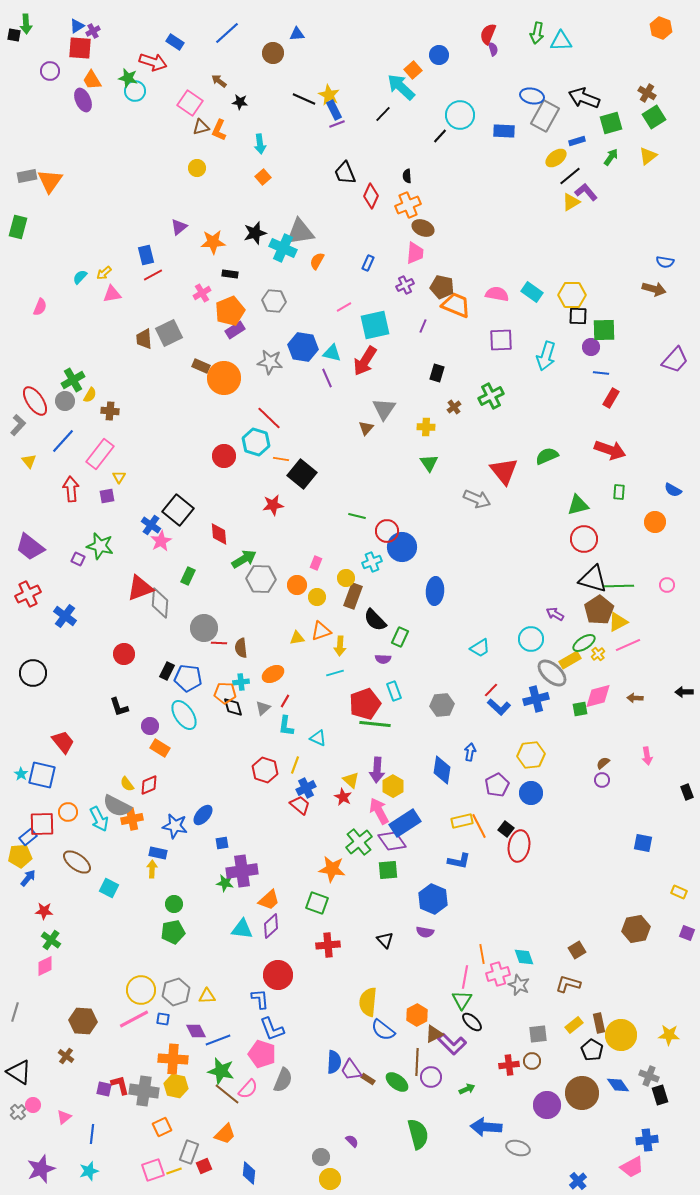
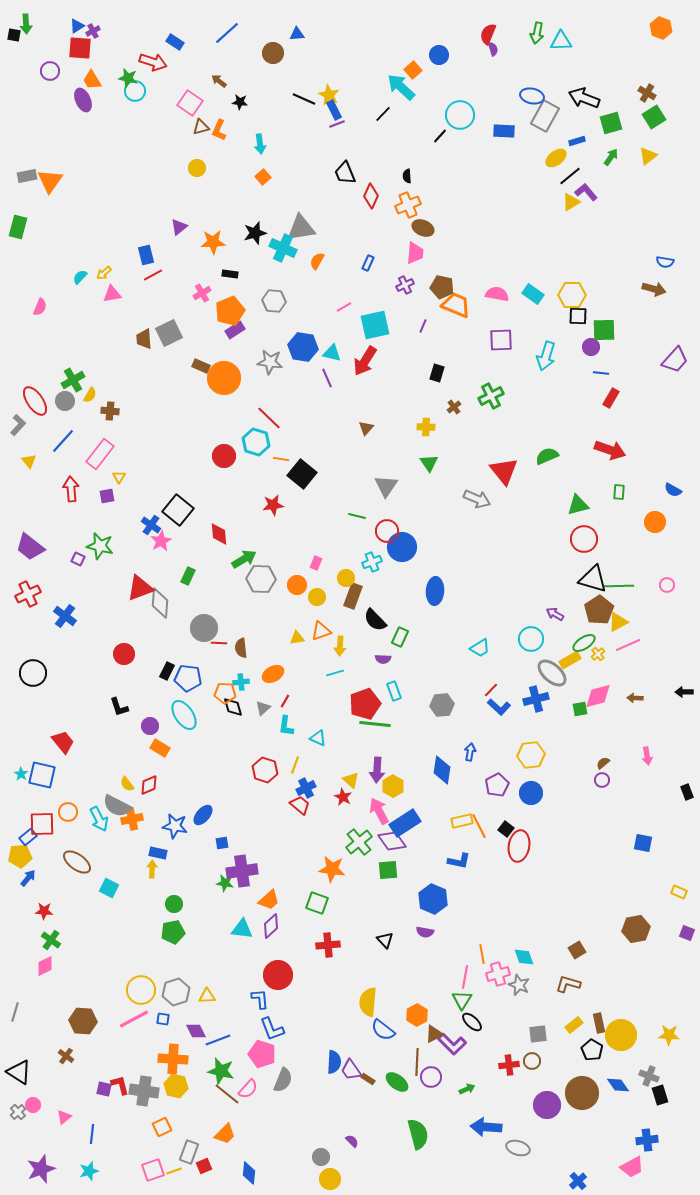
gray triangle at (300, 232): moved 1 px right, 4 px up
cyan rectangle at (532, 292): moved 1 px right, 2 px down
gray triangle at (384, 409): moved 2 px right, 77 px down
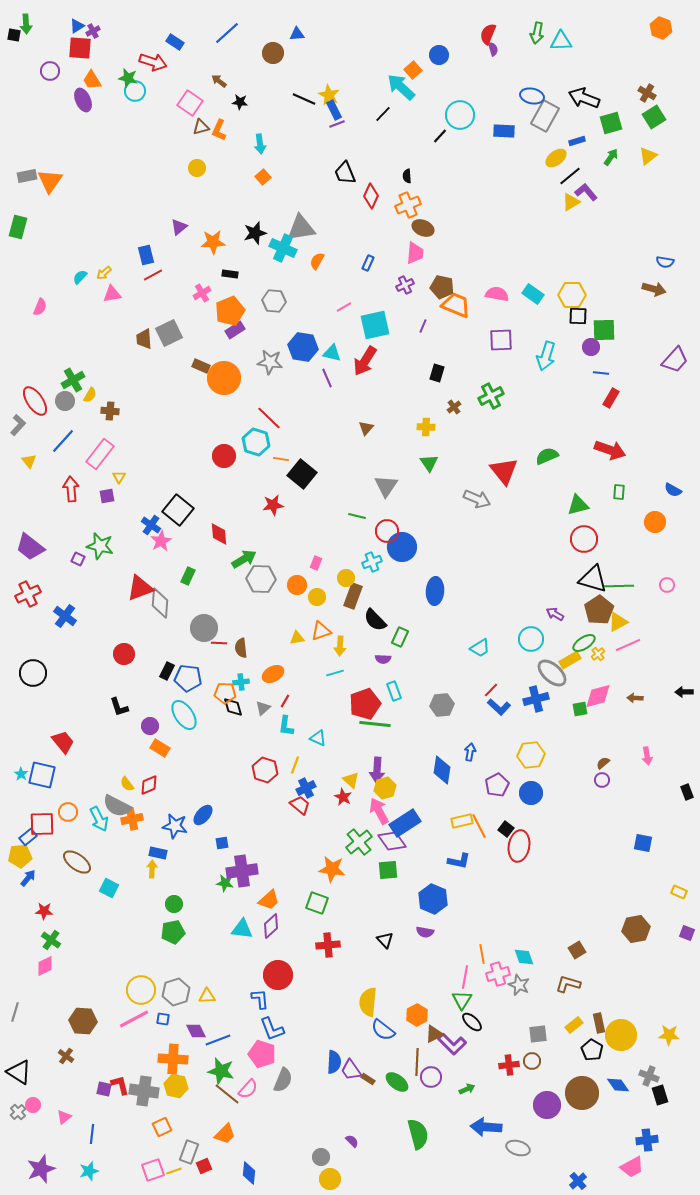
yellow hexagon at (393, 786): moved 8 px left, 2 px down; rotated 15 degrees clockwise
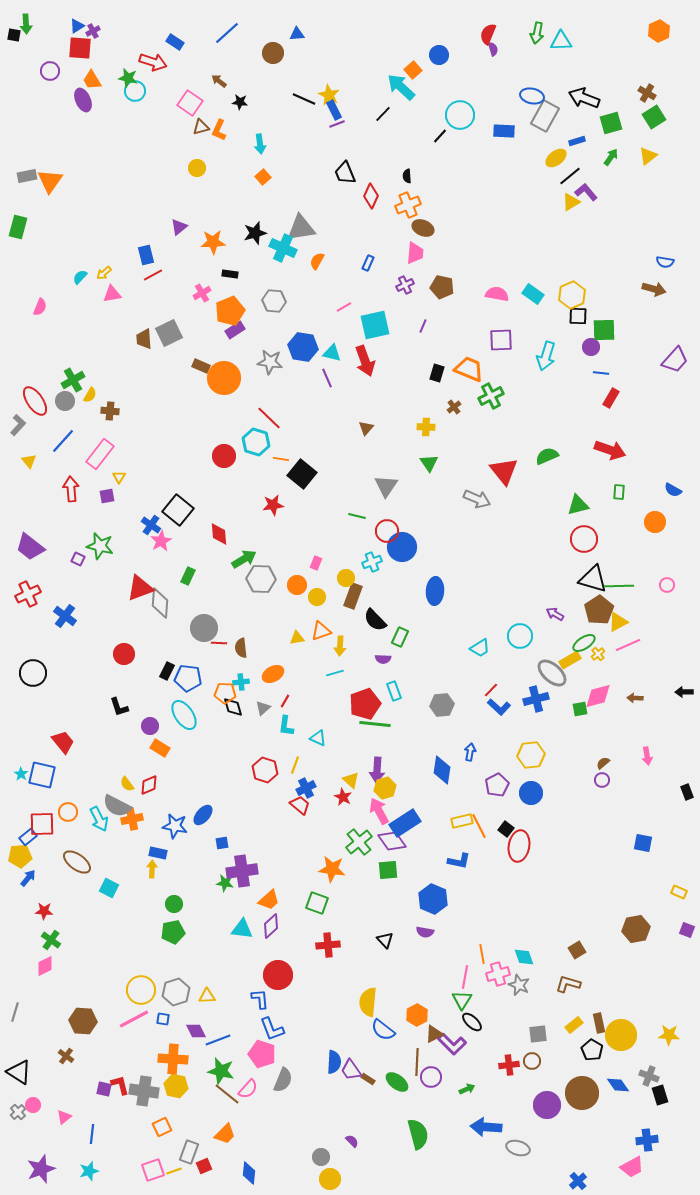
orange hexagon at (661, 28): moved 2 px left, 3 px down; rotated 15 degrees clockwise
yellow hexagon at (572, 295): rotated 24 degrees counterclockwise
orange trapezoid at (456, 305): moved 13 px right, 64 px down
red arrow at (365, 361): rotated 52 degrees counterclockwise
cyan circle at (531, 639): moved 11 px left, 3 px up
purple square at (687, 933): moved 3 px up
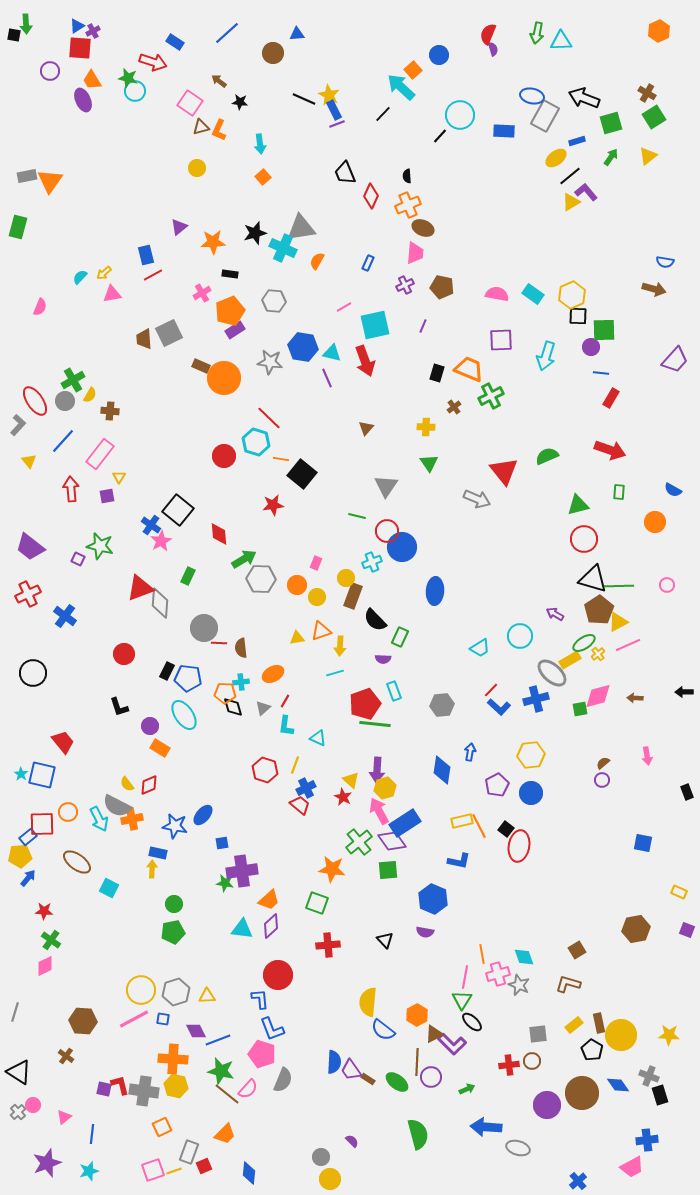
purple star at (41, 1169): moved 6 px right, 6 px up
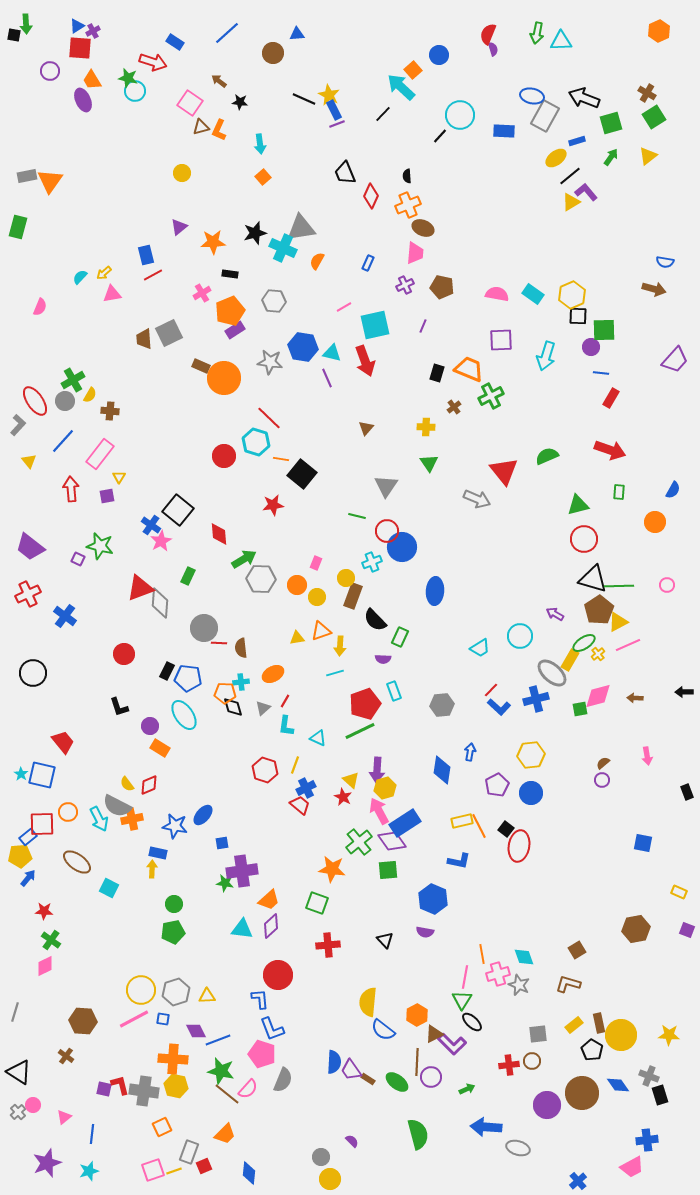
yellow circle at (197, 168): moved 15 px left, 5 px down
blue semicircle at (673, 490): rotated 90 degrees counterclockwise
yellow rectangle at (570, 660): rotated 30 degrees counterclockwise
green line at (375, 724): moved 15 px left, 7 px down; rotated 32 degrees counterclockwise
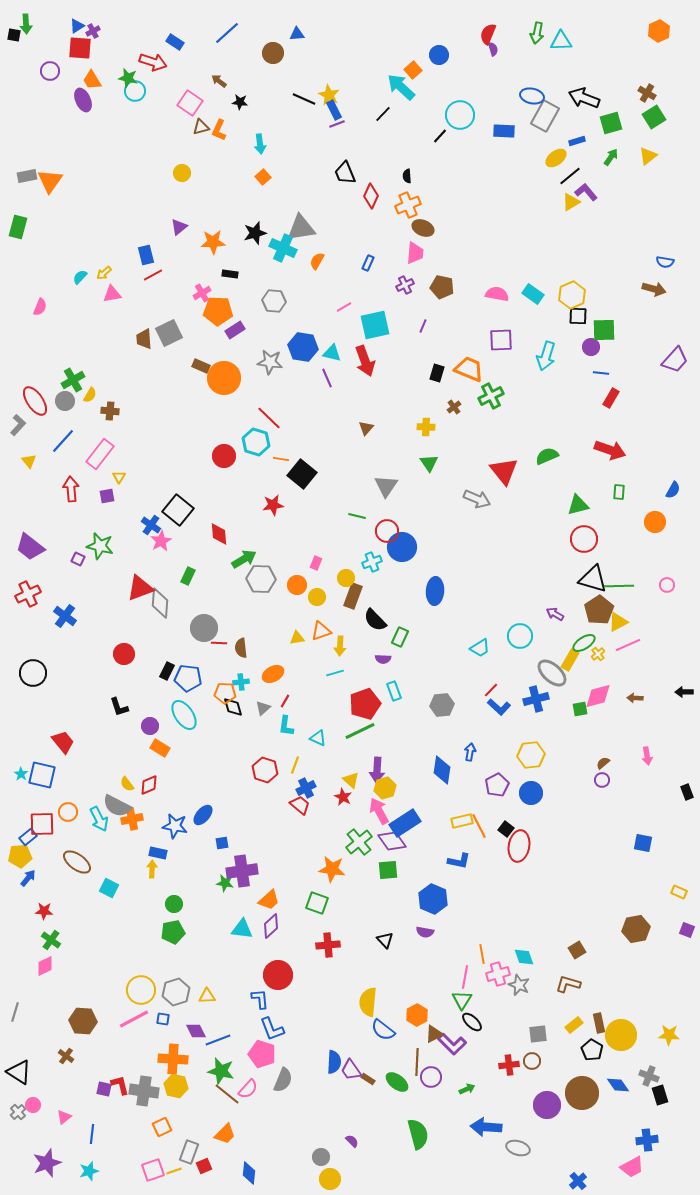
orange pentagon at (230, 311): moved 12 px left; rotated 24 degrees clockwise
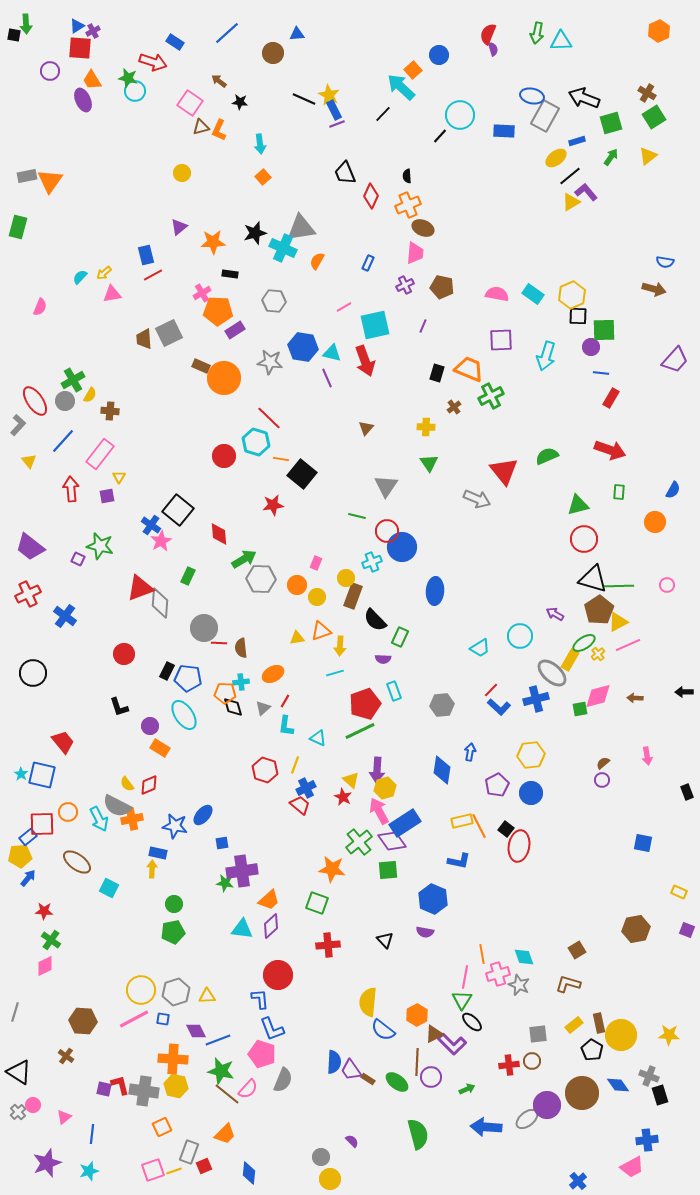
gray ellipse at (518, 1148): moved 9 px right, 29 px up; rotated 55 degrees counterclockwise
